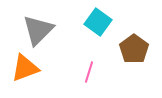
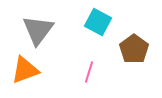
cyan square: rotated 8 degrees counterclockwise
gray triangle: rotated 8 degrees counterclockwise
orange triangle: moved 2 px down
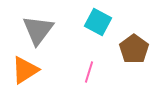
orange triangle: rotated 12 degrees counterclockwise
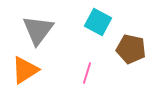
brown pentagon: moved 3 px left; rotated 24 degrees counterclockwise
pink line: moved 2 px left, 1 px down
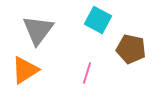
cyan square: moved 2 px up
